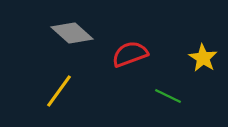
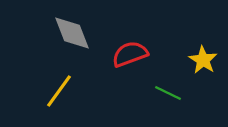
gray diamond: rotated 27 degrees clockwise
yellow star: moved 2 px down
green line: moved 3 px up
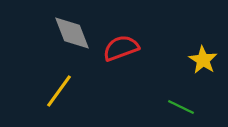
red semicircle: moved 9 px left, 6 px up
green line: moved 13 px right, 14 px down
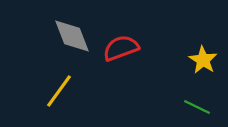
gray diamond: moved 3 px down
green line: moved 16 px right
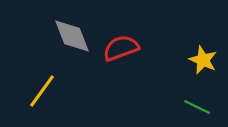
yellow star: rotated 8 degrees counterclockwise
yellow line: moved 17 px left
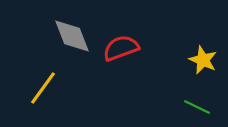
yellow line: moved 1 px right, 3 px up
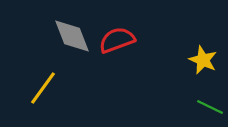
red semicircle: moved 4 px left, 8 px up
green line: moved 13 px right
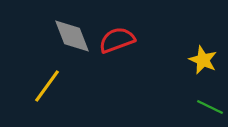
yellow line: moved 4 px right, 2 px up
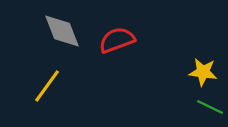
gray diamond: moved 10 px left, 5 px up
yellow star: moved 12 px down; rotated 16 degrees counterclockwise
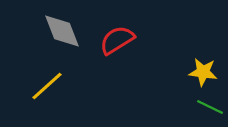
red semicircle: rotated 12 degrees counterclockwise
yellow line: rotated 12 degrees clockwise
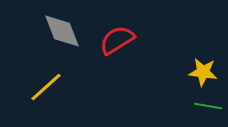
yellow line: moved 1 px left, 1 px down
green line: moved 2 px left, 1 px up; rotated 16 degrees counterclockwise
